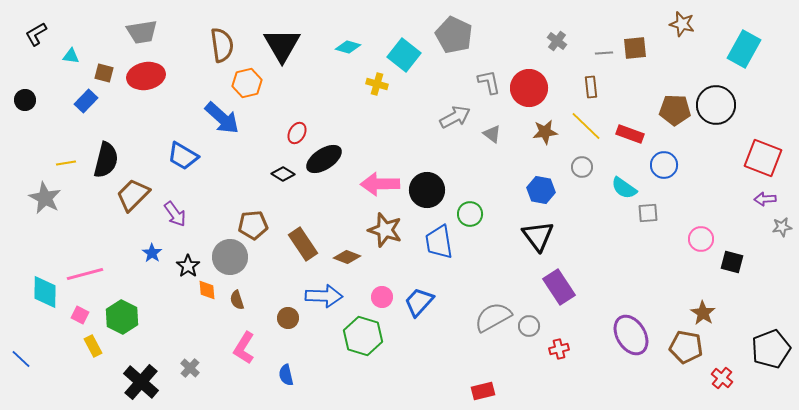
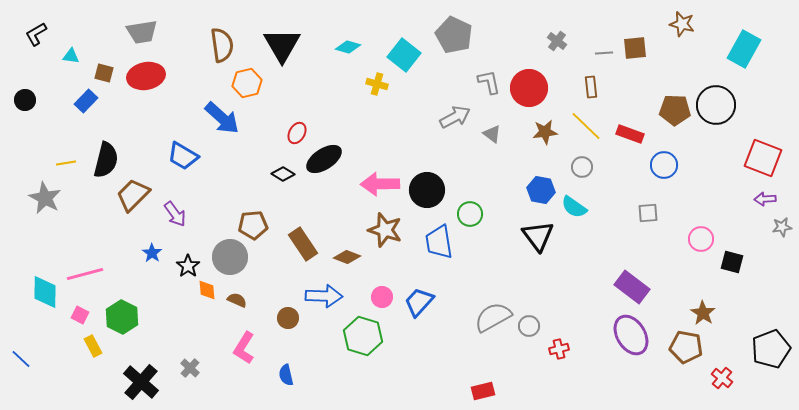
cyan semicircle at (624, 188): moved 50 px left, 19 px down
purple rectangle at (559, 287): moved 73 px right; rotated 20 degrees counterclockwise
brown semicircle at (237, 300): rotated 132 degrees clockwise
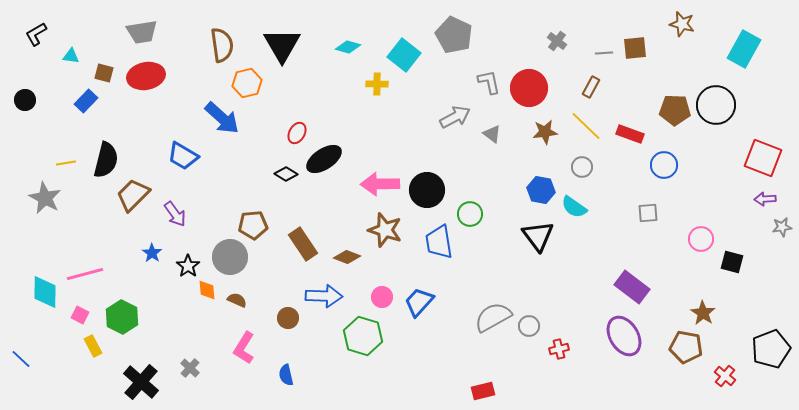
yellow cross at (377, 84): rotated 15 degrees counterclockwise
brown rectangle at (591, 87): rotated 35 degrees clockwise
black diamond at (283, 174): moved 3 px right
purple ellipse at (631, 335): moved 7 px left, 1 px down
red cross at (722, 378): moved 3 px right, 2 px up
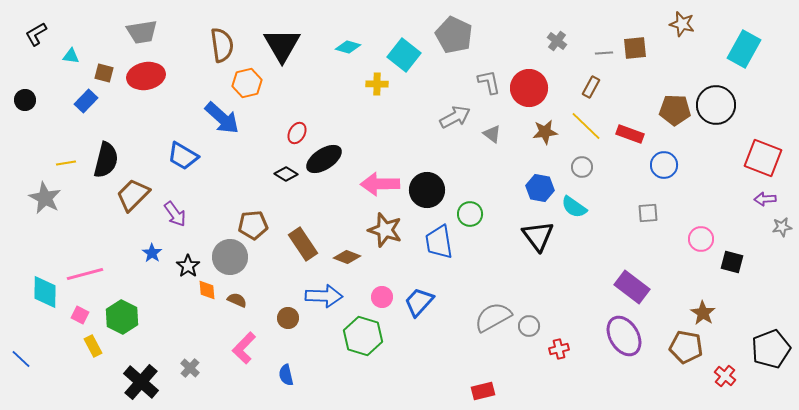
blue hexagon at (541, 190): moved 1 px left, 2 px up
pink L-shape at (244, 348): rotated 12 degrees clockwise
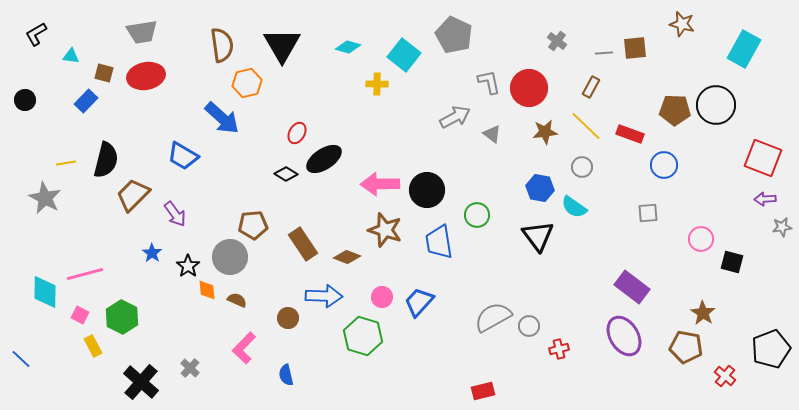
green circle at (470, 214): moved 7 px right, 1 px down
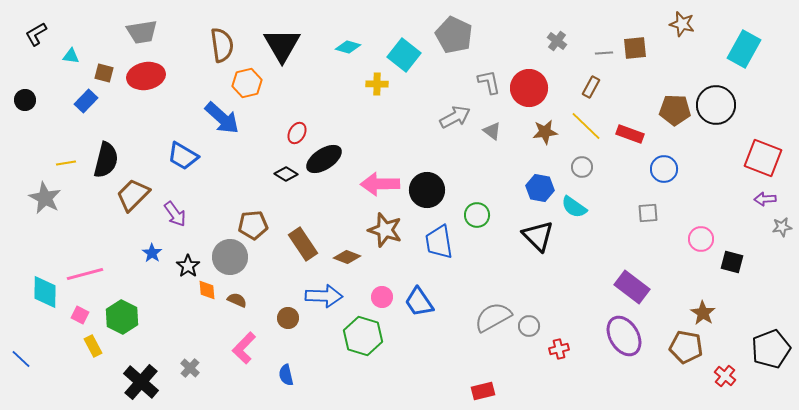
gray triangle at (492, 134): moved 3 px up
blue circle at (664, 165): moved 4 px down
black triangle at (538, 236): rotated 8 degrees counterclockwise
blue trapezoid at (419, 302): rotated 76 degrees counterclockwise
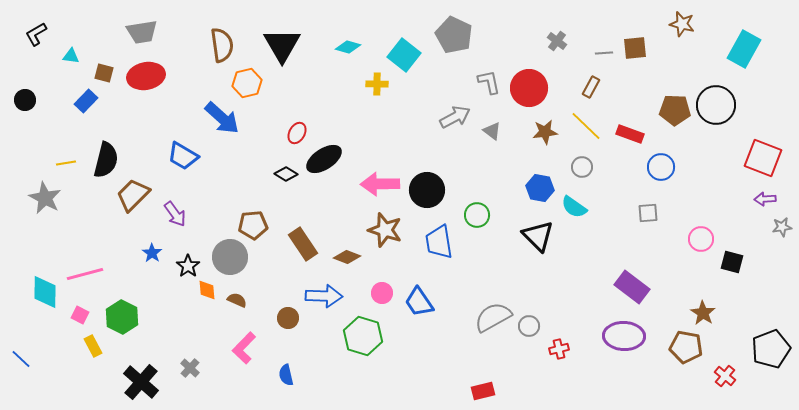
blue circle at (664, 169): moved 3 px left, 2 px up
pink circle at (382, 297): moved 4 px up
purple ellipse at (624, 336): rotated 57 degrees counterclockwise
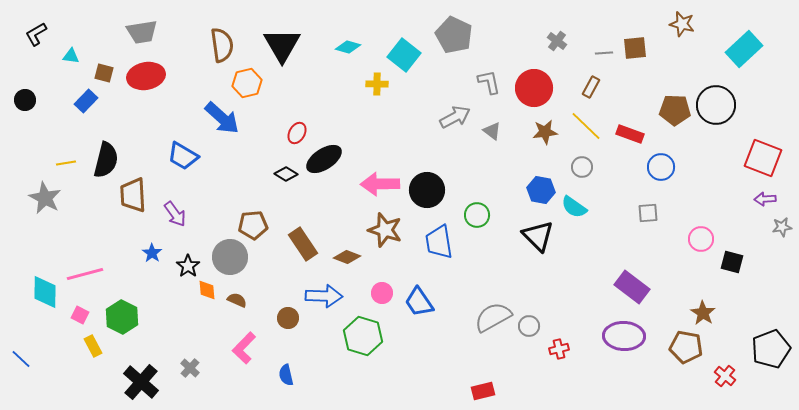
cyan rectangle at (744, 49): rotated 18 degrees clockwise
red circle at (529, 88): moved 5 px right
blue hexagon at (540, 188): moved 1 px right, 2 px down
brown trapezoid at (133, 195): rotated 48 degrees counterclockwise
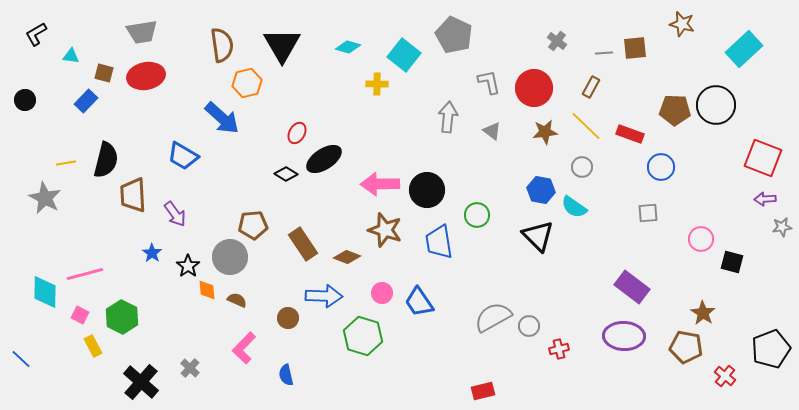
gray arrow at (455, 117): moved 7 px left; rotated 56 degrees counterclockwise
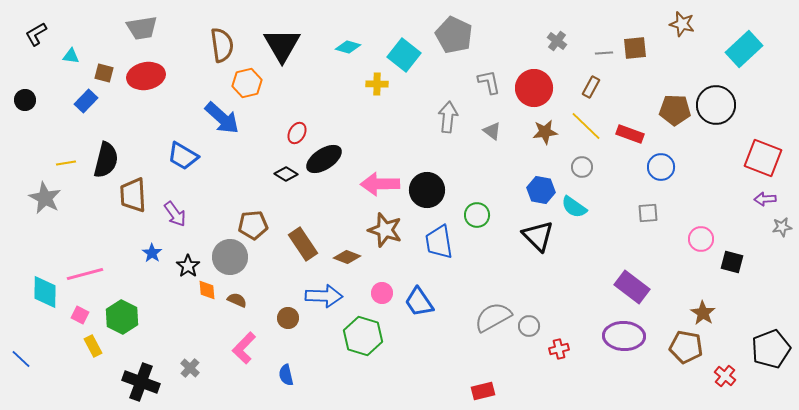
gray trapezoid at (142, 32): moved 4 px up
black cross at (141, 382): rotated 21 degrees counterclockwise
